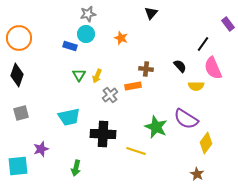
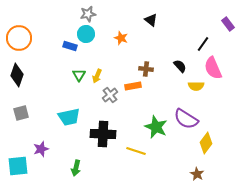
black triangle: moved 7 px down; rotated 32 degrees counterclockwise
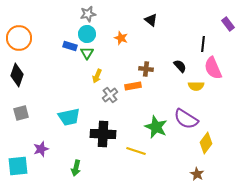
cyan circle: moved 1 px right
black line: rotated 28 degrees counterclockwise
green triangle: moved 8 px right, 22 px up
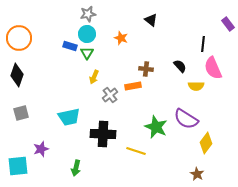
yellow arrow: moved 3 px left, 1 px down
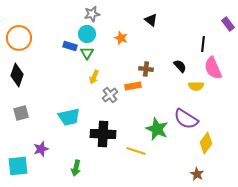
gray star: moved 4 px right
green star: moved 1 px right, 2 px down
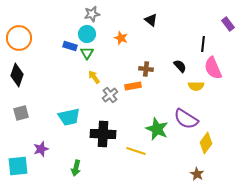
yellow arrow: rotated 120 degrees clockwise
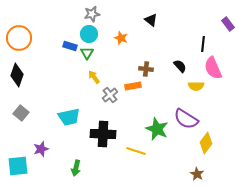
cyan circle: moved 2 px right
gray square: rotated 35 degrees counterclockwise
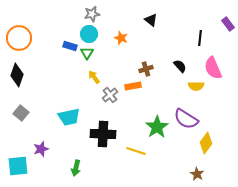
black line: moved 3 px left, 6 px up
brown cross: rotated 24 degrees counterclockwise
green star: moved 2 px up; rotated 15 degrees clockwise
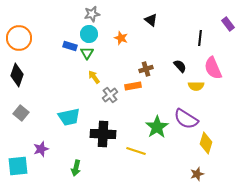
yellow diamond: rotated 20 degrees counterclockwise
brown star: rotated 24 degrees clockwise
